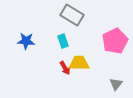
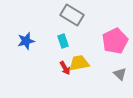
blue star: rotated 18 degrees counterclockwise
yellow trapezoid: rotated 10 degrees counterclockwise
gray triangle: moved 4 px right, 10 px up; rotated 24 degrees counterclockwise
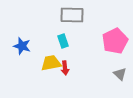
gray rectangle: rotated 30 degrees counterclockwise
blue star: moved 4 px left, 5 px down; rotated 30 degrees clockwise
yellow trapezoid: moved 28 px left
red arrow: rotated 24 degrees clockwise
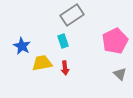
gray rectangle: rotated 35 degrees counterclockwise
blue star: rotated 12 degrees clockwise
yellow trapezoid: moved 9 px left
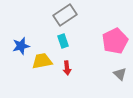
gray rectangle: moved 7 px left
blue star: moved 1 px left; rotated 30 degrees clockwise
yellow trapezoid: moved 2 px up
red arrow: moved 2 px right
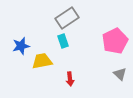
gray rectangle: moved 2 px right, 3 px down
red arrow: moved 3 px right, 11 px down
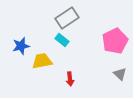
cyan rectangle: moved 1 px left, 1 px up; rotated 32 degrees counterclockwise
